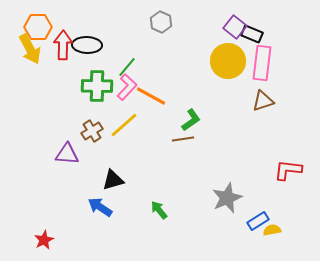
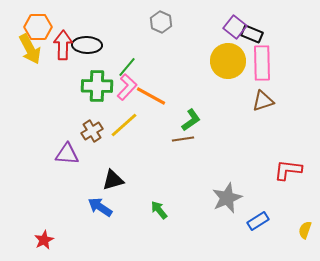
pink rectangle: rotated 8 degrees counterclockwise
yellow semicircle: moved 33 px right; rotated 60 degrees counterclockwise
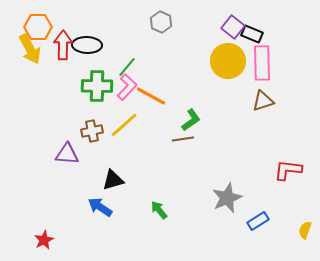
purple square: moved 2 px left
brown cross: rotated 20 degrees clockwise
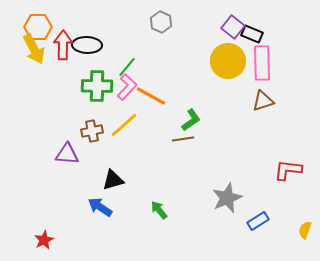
yellow arrow: moved 4 px right
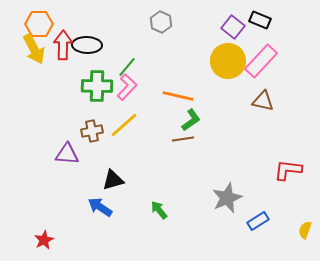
orange hexagon: moved 1 px right, 3 px up
black rectangle: moved 8 px right, 14 px up
pink rectangle: moved 1 px left, 2 px up; rotated 44 degrees clockwise
orange line: moved 27 px right; rotated 16 degrees counterclockwise
brown triangle: rotated 30 degrees clockwise
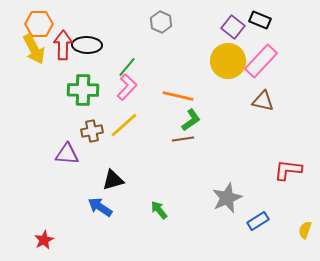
green cross: moved 14 px left, 4 px down
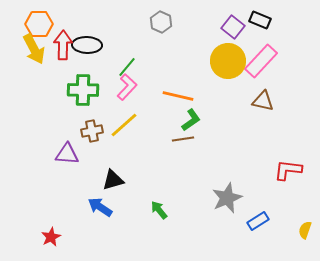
red star: moved 7 px right, 3 px up
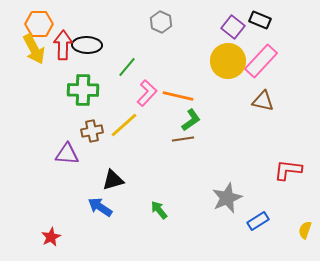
pink L-shape: moved 20 px right, 6 px down
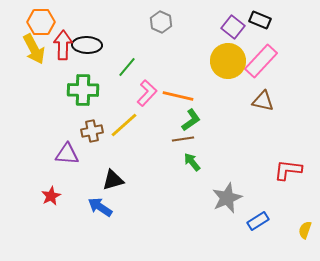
orange hexagon: moved 2 px right, 2 px up
green arrow: moved 33 px right, 48 px up
red star: moved 41 px up
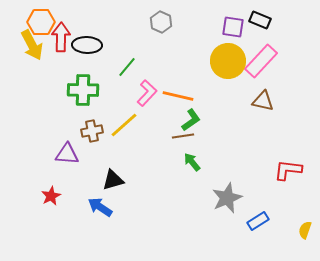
purple square: rotated 30 degrees counterclockwise
red arrow: moved 2 px left, 8 px up
yellow arrow: moved 2 px left, 4 px up
brown line: moved 3 px up
